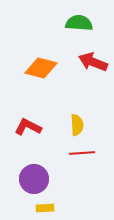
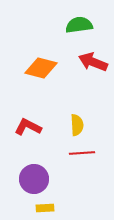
green semicircle: moved 2 px down; rotated 12 degrees counterclockwise
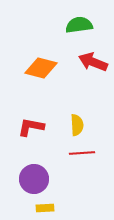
red L-shape: moved 3 px right; rotated 16 degrees counterclockwise
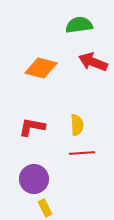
red L-shape: moved 1 px right
yellow rectangle: rotated 66 degrees clockwise
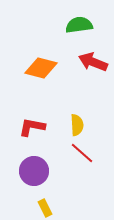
red line: rotated 45 degrees clockwise
purple circle: moved 8 px up
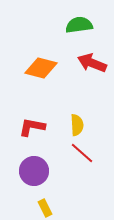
red arrow: moved 1 px left, 1 px down
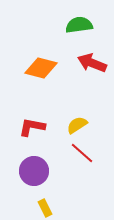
yellow semicircle: rotated 120 degrees counterclockwise
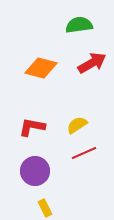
red arrow: rotated 128 degrees clockwise
red line: moved 2 px right; rotated 65 degrees counterclockwise
purple circle: moved 1 px right
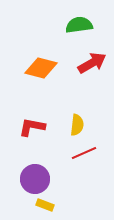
yellow semicircle: rotated 130 degrees clockwise
purple circle: moved 8 px down
yellow rectangle: moved 3 px up; rotated 42 degrees counterclockwise
